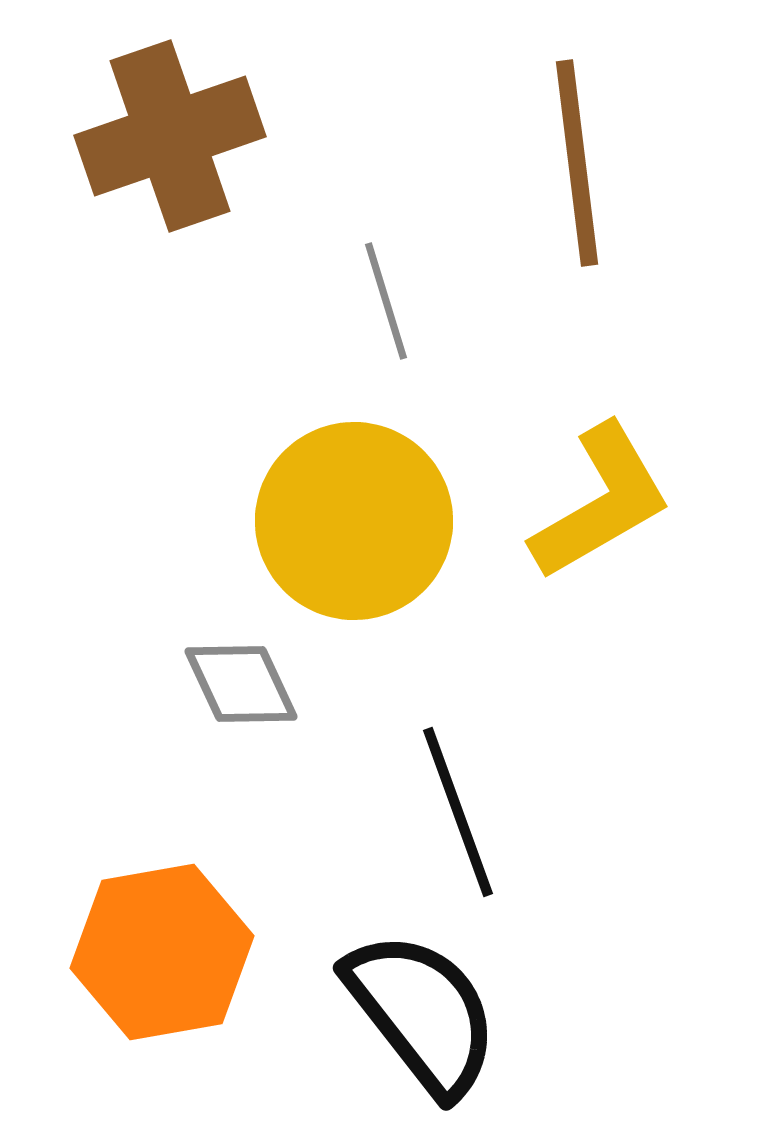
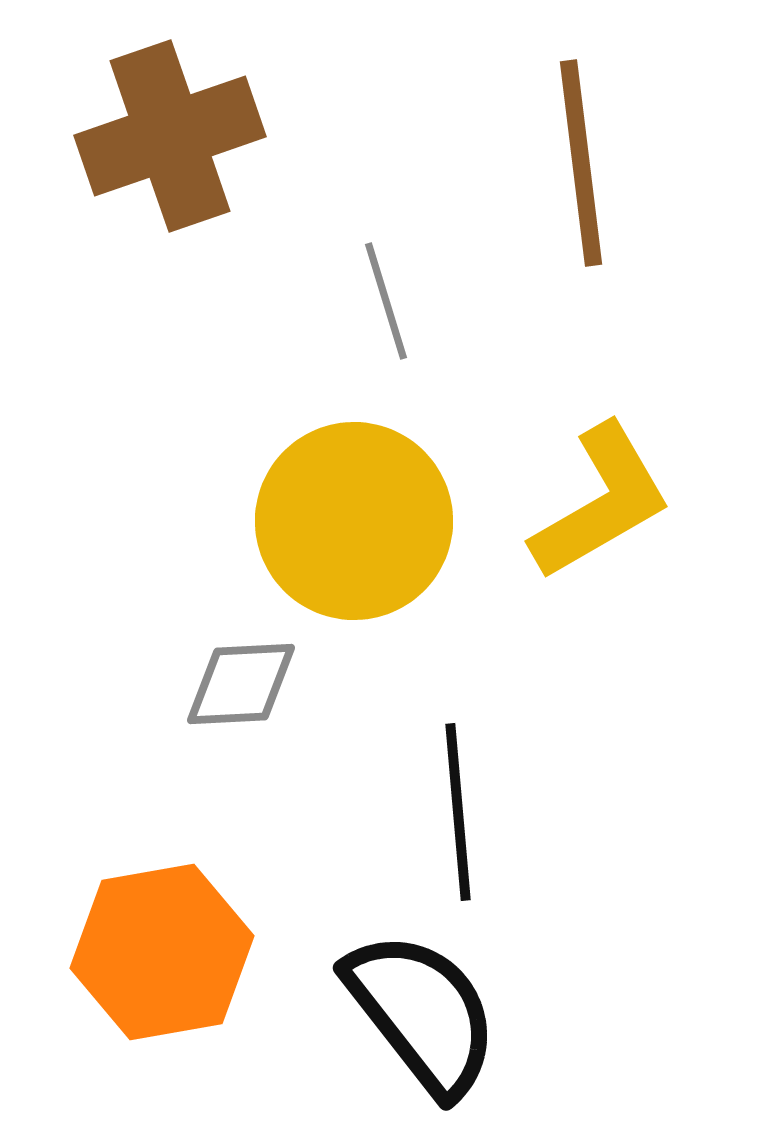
brown line: moved 4 px right
gray diamond: rotated 68 degrees counterclockwise
black line: rotated 15 degrees clockwise
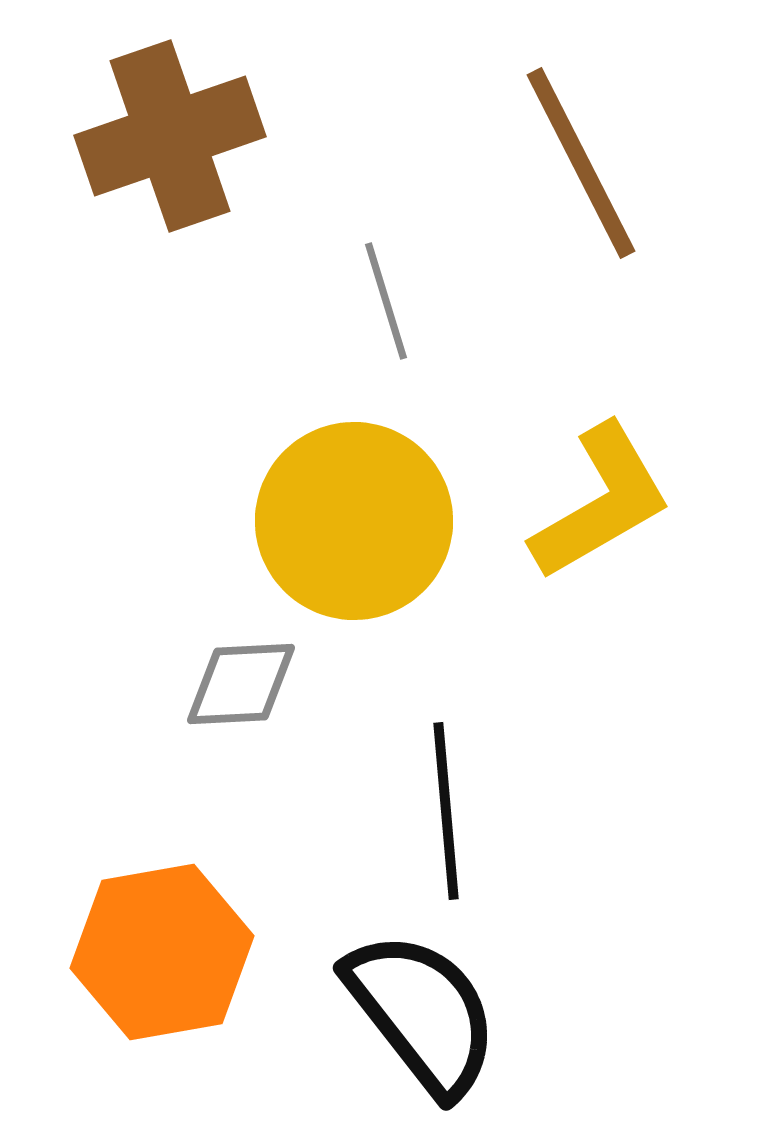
brown line: rotated 20 degrees counterclockwise
black line: moved 12 px left, 1 px up
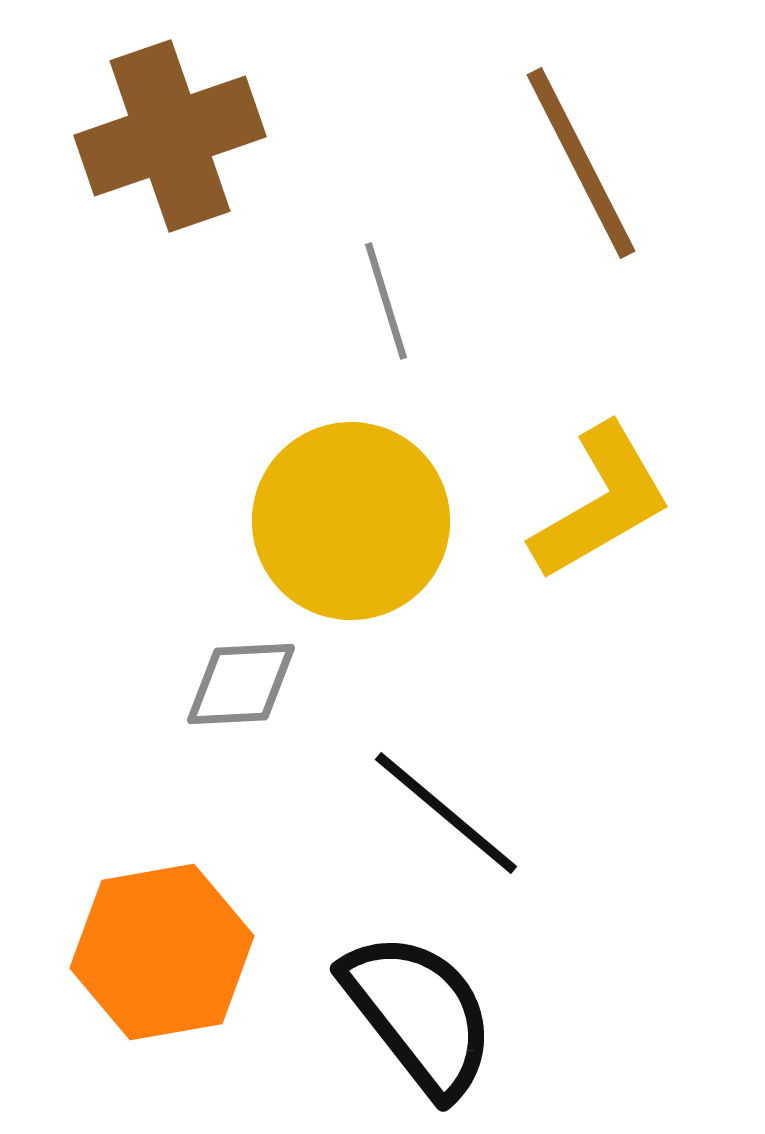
yellow circle: moved 3 px left
black line: moved 2 px down; rotated 45 degrees counterclockwise
black semicircle: moved 3 px left, 1 px down
